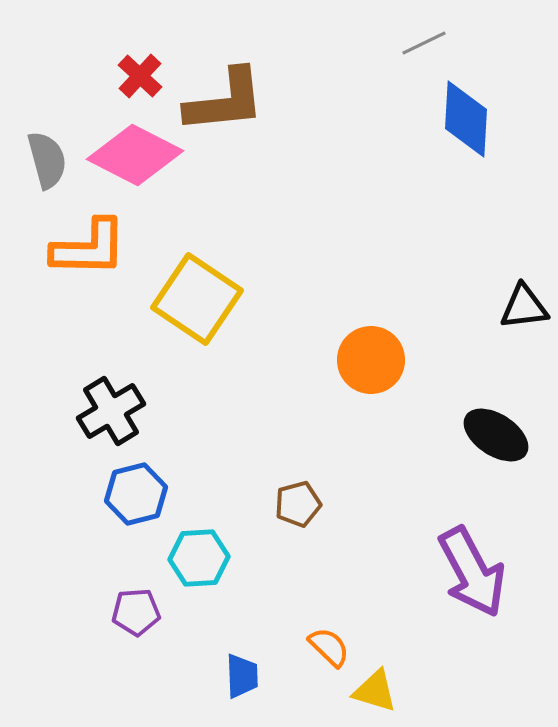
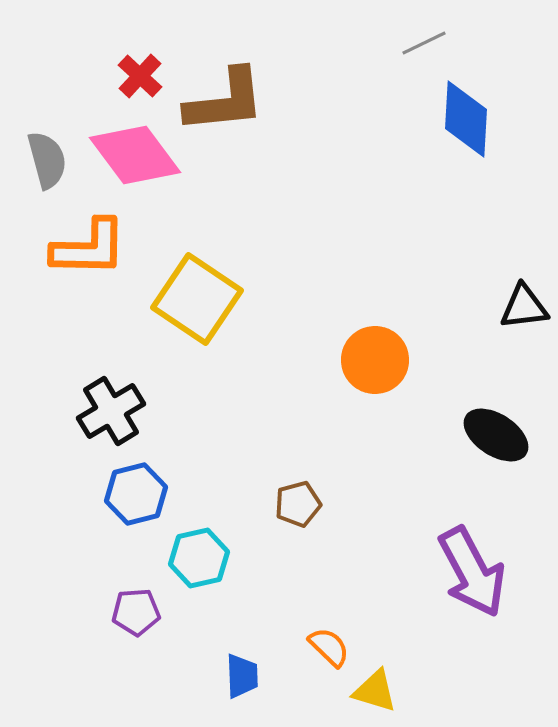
pink diamond: rotated 26 degrees clockwise
orange circle: moved 4 px right
cyan hexagon: rotated 10 degrees counterclockwise
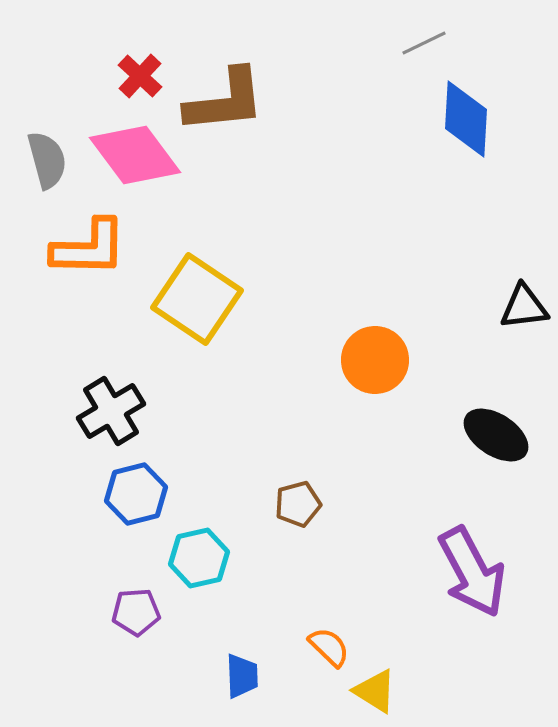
yellow triangle: rotated 15 degrees clockwise
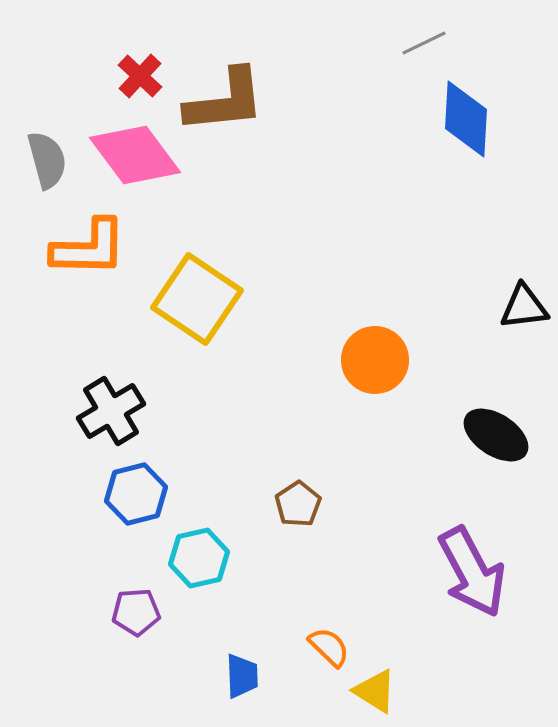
brown pentagon: rotated 18 degrees counterclockwise
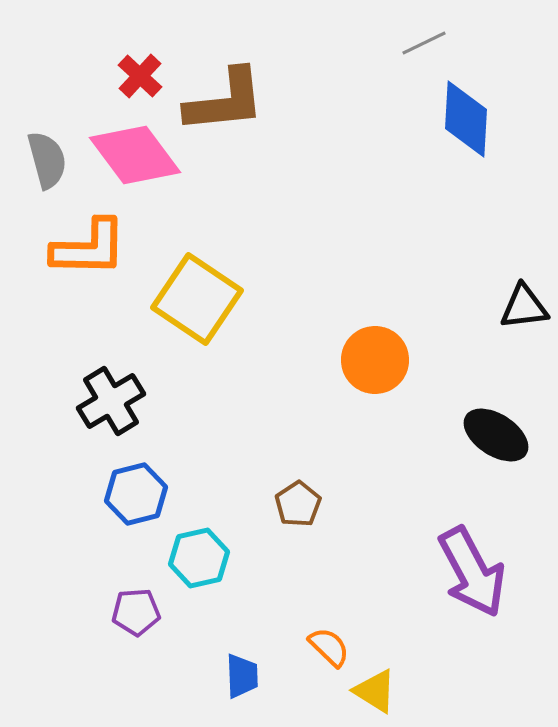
black cross: moved 10 px up
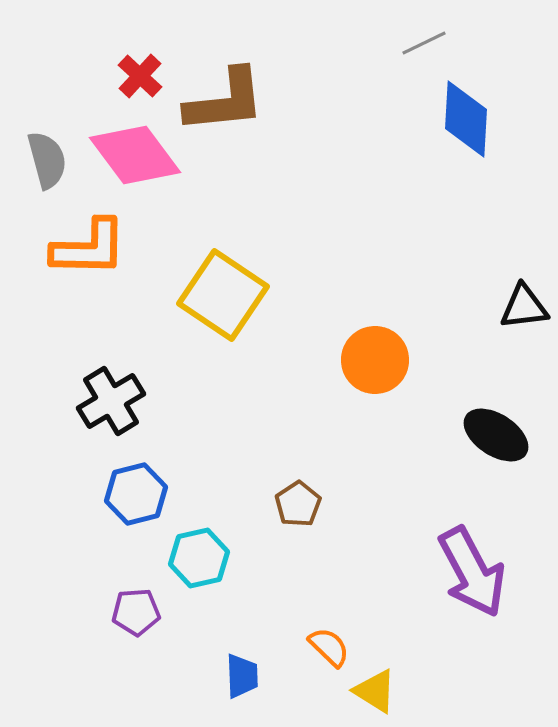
yellow square: moved 26 px right, 4 px up
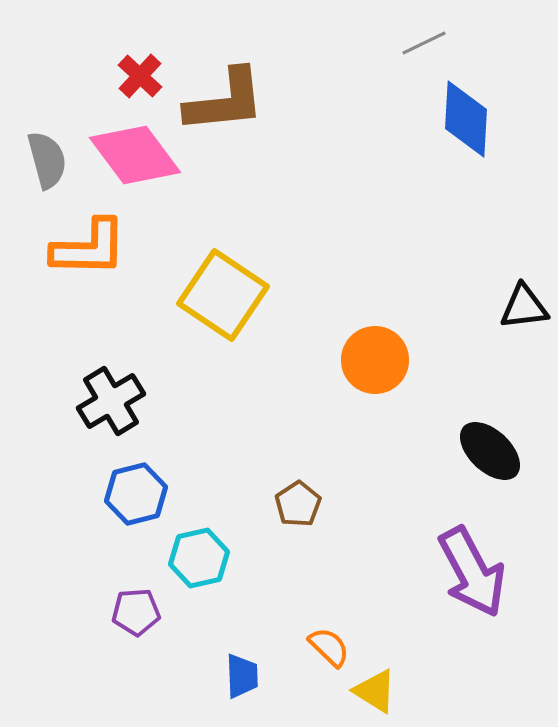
black ellipse: moved 6 px left, 16 px down; rotated 10 degrees clockwise
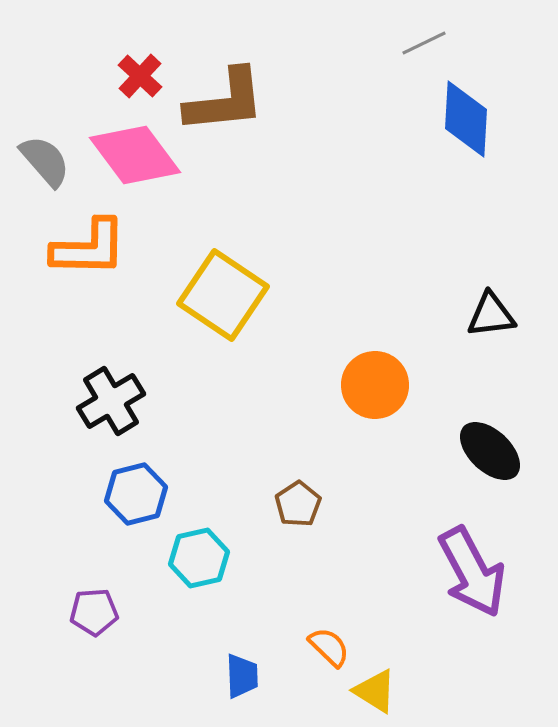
gray semicircle: moved 2 px left, 1 px down; rotated 26 degrees counterclockwise
black triangle: moved 33 px left, 8 px down
orange circle: moved 25 px down
purple pentagon: moved 42 px left
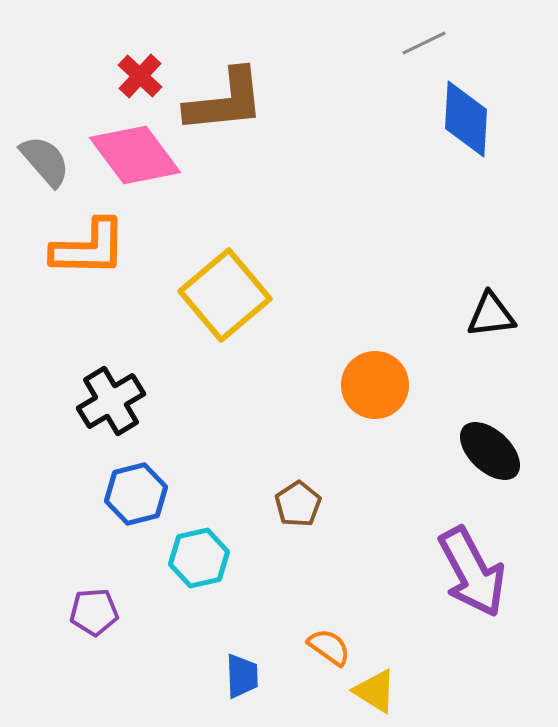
yellow square: moved 2 px right; rotated 16 degrees clockwise
orange semicircle: rotated 9 degrees counterclockwise
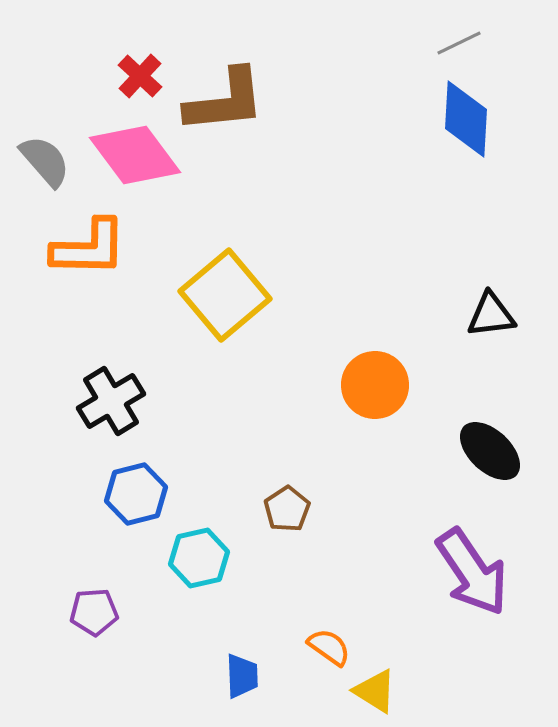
gray line: moved 35 px right
brown pentagon: moved 11 px left, 5 px down
purple arrow: rotated 6 degrees counterclockwise
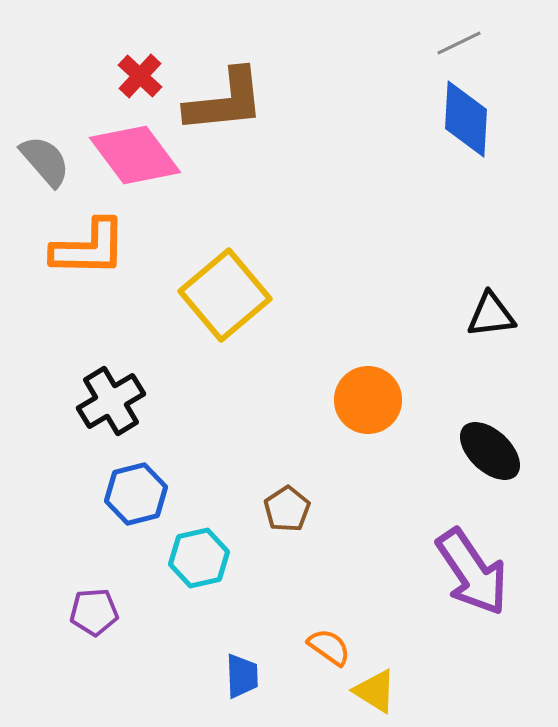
orange circle: moved 7 px left, 15 px down
